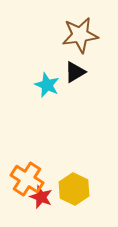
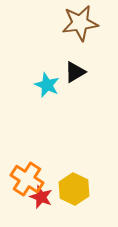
brown star: moved 12 px up
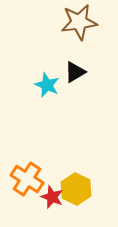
brown star: moved 1 px left, 1 px up
yellow hexagon: moved 2 px right
red star: moved 11 px right
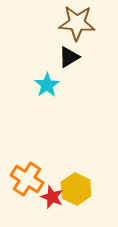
brown star: moved 2 px left, 1 px down; rotated 12 degrees clockwise
black triangle: moved 6 px left, 15 px up
cyan star: rotated 15 degrees clockwise
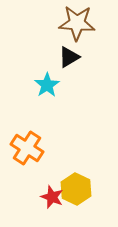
orange cross: moved 31 px up
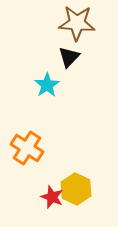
black triangle: rotated 15 degrees counterclockwise
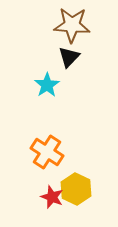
brown star: moved 5 px left, 2 px down
orange cross: moved 20 px right, 4 px down
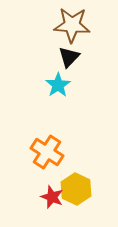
cyan star: moved 11 px right
